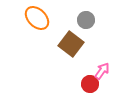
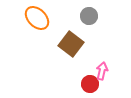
gray circle: moved 3 px right, 4 px up
pink arrow: rotated 24 degrees counterclockwise
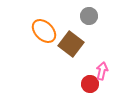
orange ellipse: moved 7 px right, 13 px down
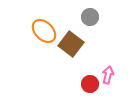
gray circle: moved 1 px right, 1 px down
pink arrow: moved 6 px right, 4 px down
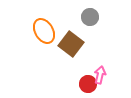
orange ellipse: rotated 15 degrees clockwise
pink arrow: moved 8 px left
red circle: moved 2 px left
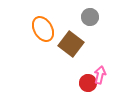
orange ellipse: moved 1 px left, 2 px up
red circle: moved 1 px up
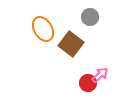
pink arrow: rotated 36 degrees clockwise
